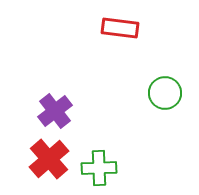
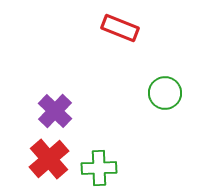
red rectangle: rotated 15 degrees clockwise
purple cross: rotated 8 degrees counterclockwise
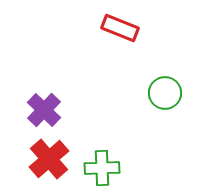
purple cross: moved 11 px left, 1 px up
green cross: moved 3 px right
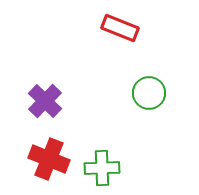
green circle: moved 16 px left
purple cross: moved 1 px right, 9 px up
red cross: rotated 27 degrees counterclockwise
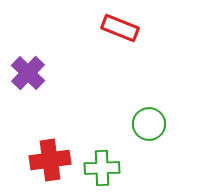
green circle: moved 31 px down
purple cross: moved 17 px left, 28 px up
red cross: moved 1 px right, 1 px down; rotated 30 degrees counterclockwise
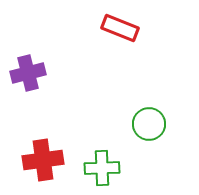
purple cross: rotated 32 degrees clockwise
red cross: moved 7 px left
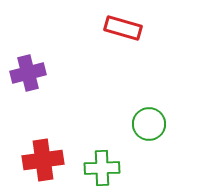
red rectangle: moved 3 px right; rotated 6 degrees counterclockwise
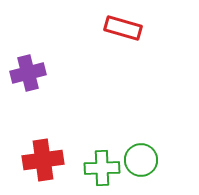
green circle: moved 8 px left, 36 px down
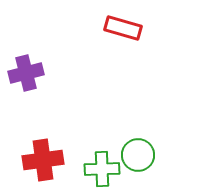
purple cross: moved 2 px left
green circle: moved 3 px left, 5 px up
green cross: moved 1 px down
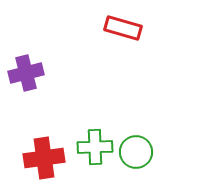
green circle: moved 2 px left, 3 px up
red cross: moved 1 px right, 2 px up
green cross: moved 7 px left, 22 px up
